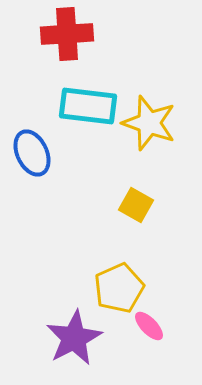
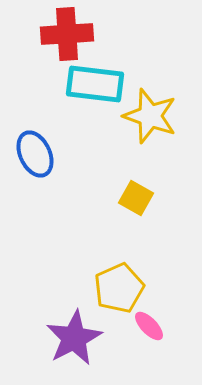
cyan rectangle: moved 7 px right, 22 px up
yellow star: moved 1 px right, 7 px up
blue ellipse: moved 3 px right, 1 px down
yellow square: moved 7 px up
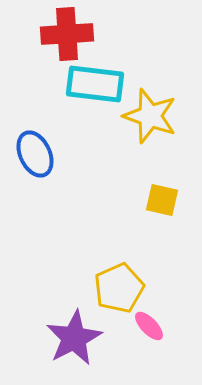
yellow square: moved 26 px right, 2 px down; rotated 16 degrees counterclockwise
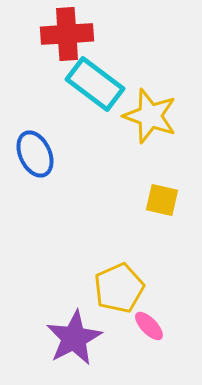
cyan rectangle: rotated 30 degrees clockwise
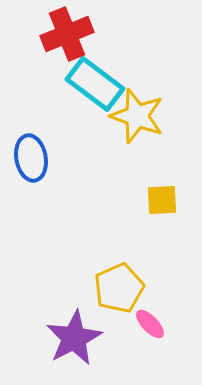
red cross: rotated 18 degrees counterclockwise
yellow star: moved 13 px left
blue ellipse: moved 4 px left, 4 px down; rotated 15 degrees clockwise
yellow square: rotated 16 degrees counterclockwise
pink ellipse: moved 1 px right, 2 px up
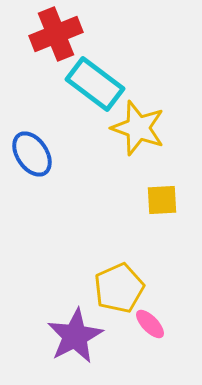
red cross: moved 11 px left
yellow star: moved 1 px right, 12 px down
blue ellipse: moved 1 px right, 4 px up; rotated 24 degrees counterclockwise
purple star: moved 1 px right, 2 px up
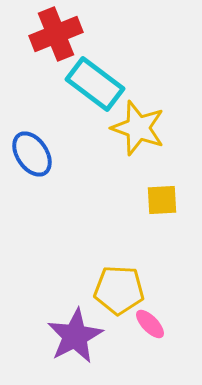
yellow pentagon: moved 2 px down; rotated 27 degrees clockwise
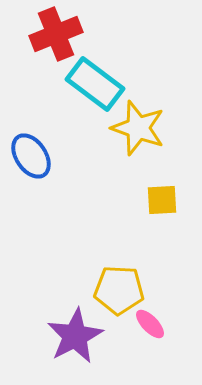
blue ellipse: moved 1 px left, 2 px down
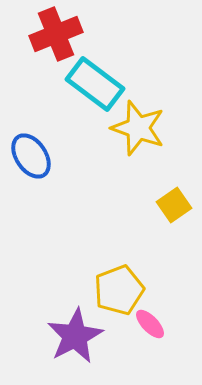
yellow square: moved 12 px right, 5 px down; rotated 32 degrees counterclockwise
yellow pentagon: rotated 24 degrees counterclockwise
